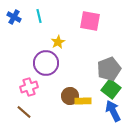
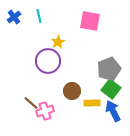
blue cross: rotated 24 degrees clockwise
purple circle: moved 2 px right, 2 px up
pink cross: moved 16 px right, 24 px down
brown circle: moved 2 px right, 5 px up
yellow rectangle: moved 9 px right, 2 px down
brown line: moved 7 px right, 9 px up
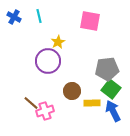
blue cross: rotated 24 degrees counterclockwise
gray pentagon: moved 2 px left; rotated 15 degrees clockwise
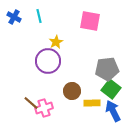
yellow star: moved 2 px left
pink cross: moved 1 px left, 3 px up
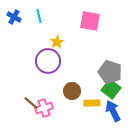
yellow star: moved 1 px right
gray pentagon: moved 3 px right, 3 px down; rotated 25 degrees clockwise
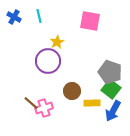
blue arrow: rotated 125 degrees counterclockwise
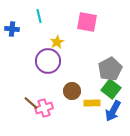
blue cross: moved 2 px left, 12 px down; rotated 24 degrees counterclockwise
pink square: moved 3 px left, 1 px down
gray pentagon: moved 3 px up; rotated 25 degrees clockwise
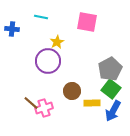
cyan line: moved 2 px right, 1 px down; rotated 64 degrees counterclockwise
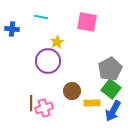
brown line: rotated 49 degrees clockwise
